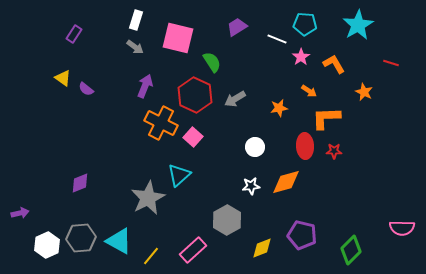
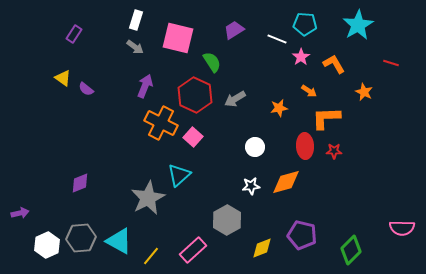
purple trapezoid at (237, 27): moved 3 px left, 3 px down
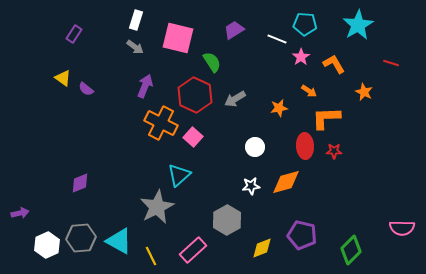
gray star at (148, 198): moved 9 px right, 9 px down
yellow line at (151, 256): rotated 66 degrees counterclockwise
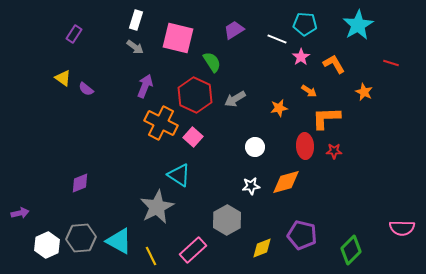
cyan triangle at (179, 175): rotated 45 degrees counterclockwise
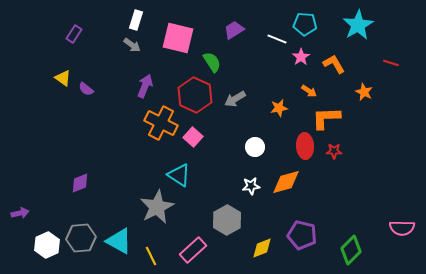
gray arrow at (135, 47): moved 3 px left, 2 px up
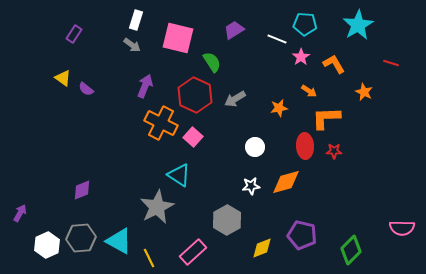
purple diamond at (80, 183): moved 2 px right, 7 px down
purple arrow at (20, 213): rotated 48 degrees counterclockwise
pink rectangle at (193, 250): moved 2 px down
yellow line at (151, 256): moved 2 px left, 2 px down
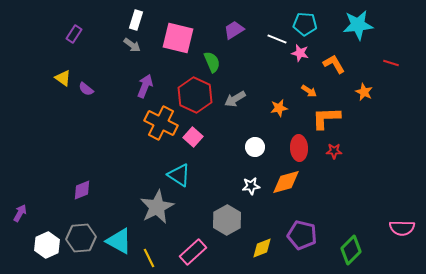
cyan star at (358, 25): rotated 24 degrees clockwise
pink star at (301, 57): moved 1 px left, 4 px up; rotated 24 degrees counterclockwise
green semicircle at (212, 62): rotated 10 degrees clockwise
red ellipse at (305, 146): moved 6 px left, 2 px down
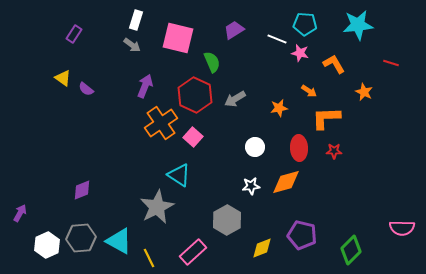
orange cross at (161, 123): rotated 28 degrees clockwise
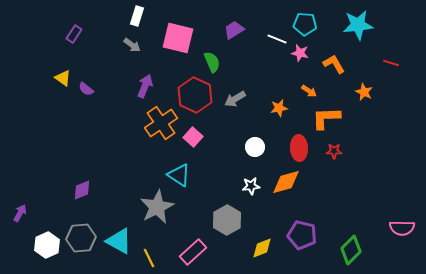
white rectangle at (136, 20): moved 1 px right, 4 px up
